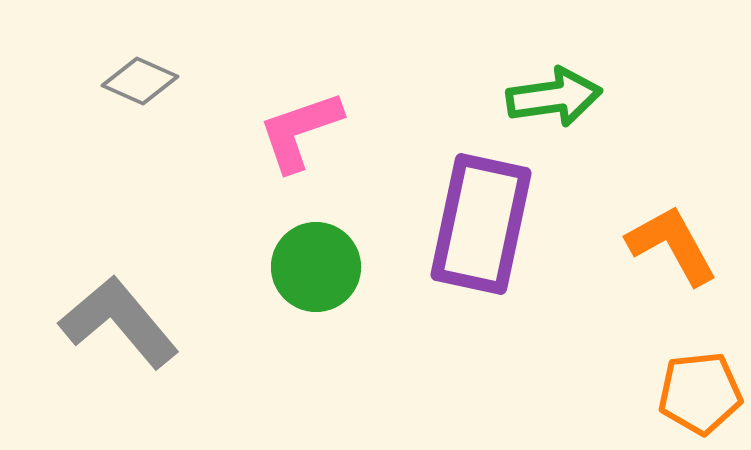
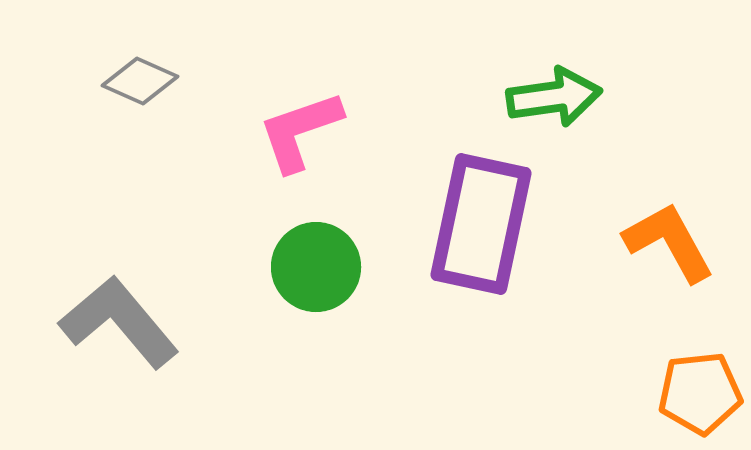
orange L-shape: moved 3 px left, 3 px up
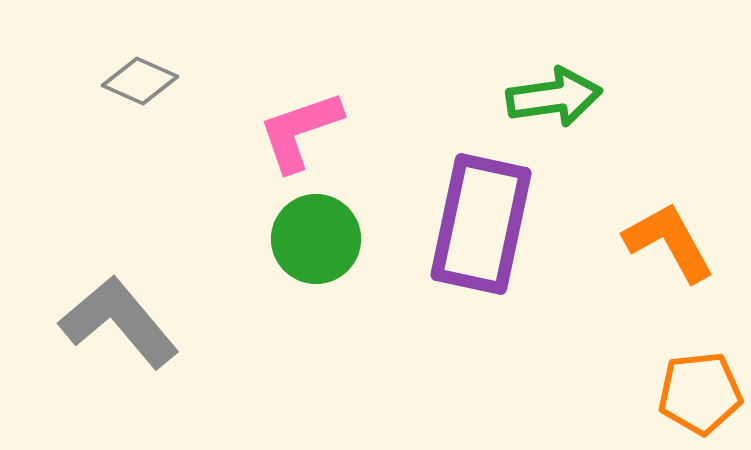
green circle: moved 28 px up
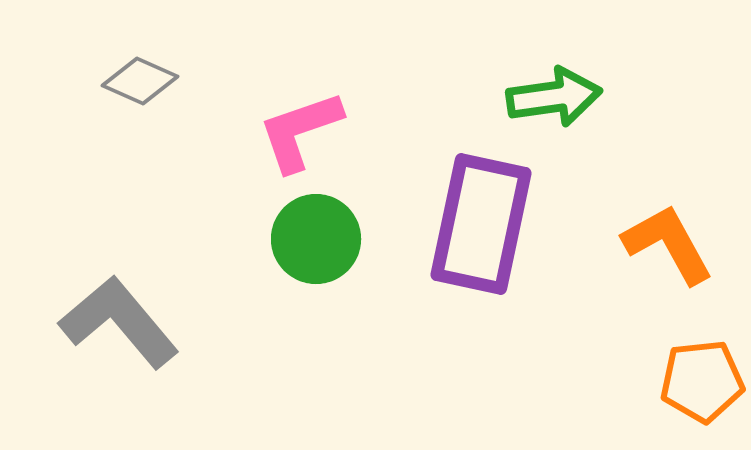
orange L-shape: moved 1 px left, 2 px down
orange pentagon: moved 2 px right, 12 px up
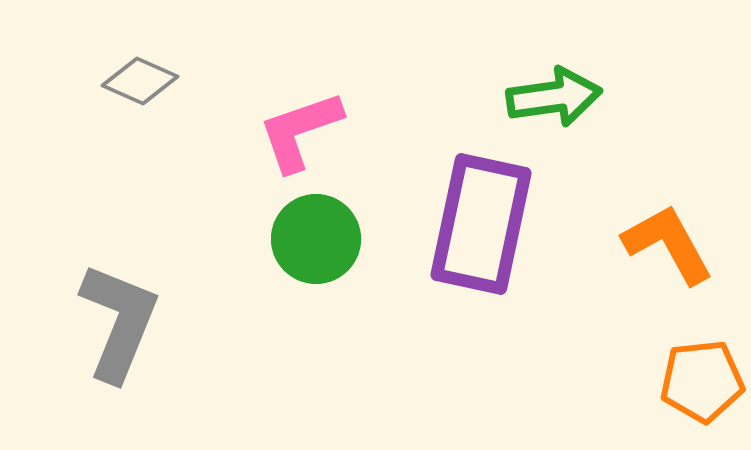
gray L-shape: rotated 62 degrees clockwise
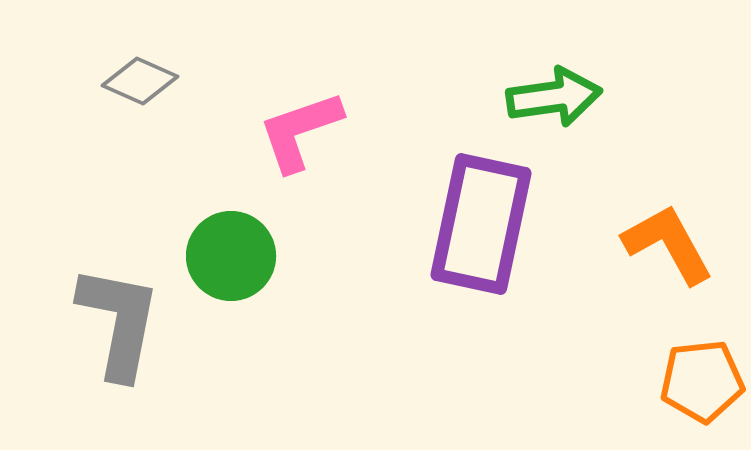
green circle: moved 85 px left, 17 px down
gray L-shape: rotated 11 degrees counterclockwise
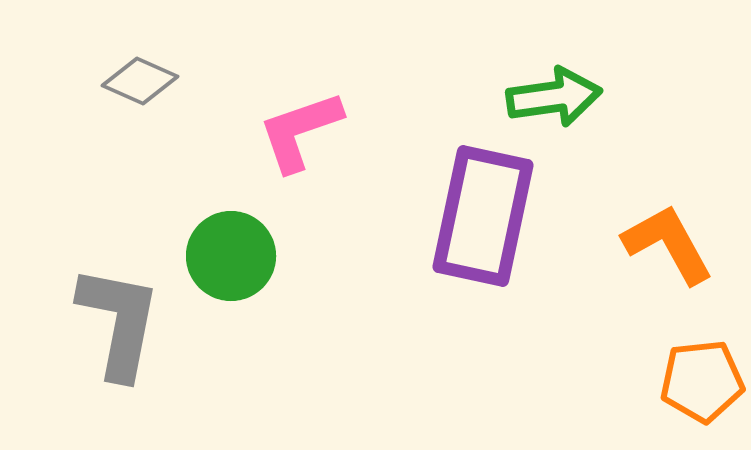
purple rectangle: moved 2 px right, 8 px up
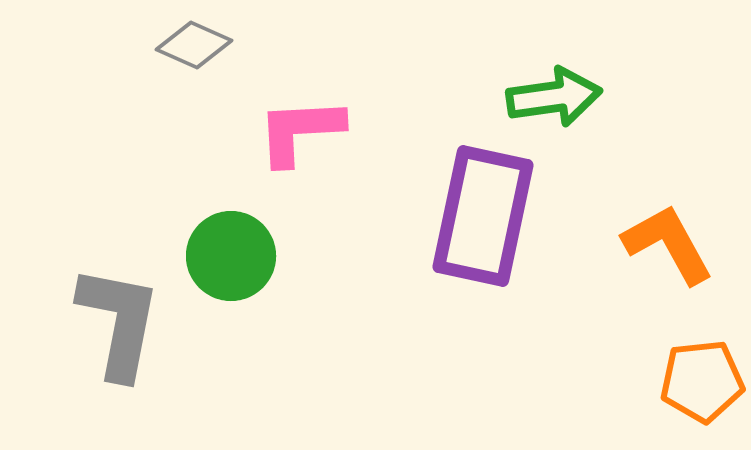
gray diamond: moved 54 px right, 36 px up
pink L-shape: rotated 16 degrees clockwise
